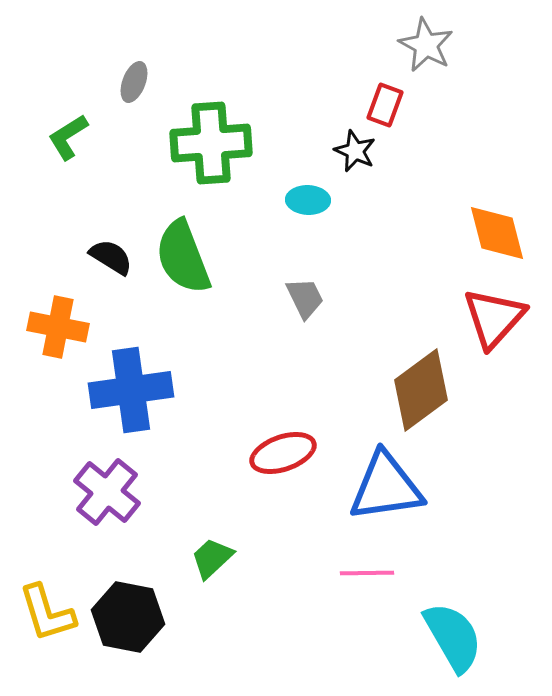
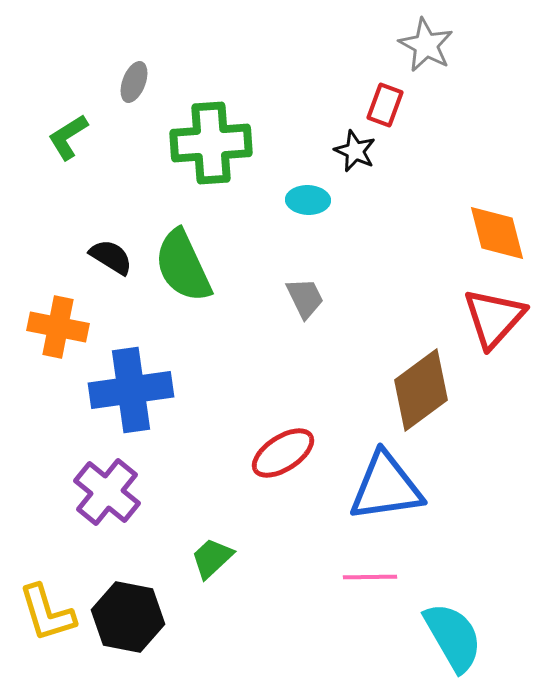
green semicircle: moved 9 px down; rotated 4 degrees counterclockwise
red ellipse: rotated 14 degrees counterclockwise
pink line: moved 3 px right, 4 px down
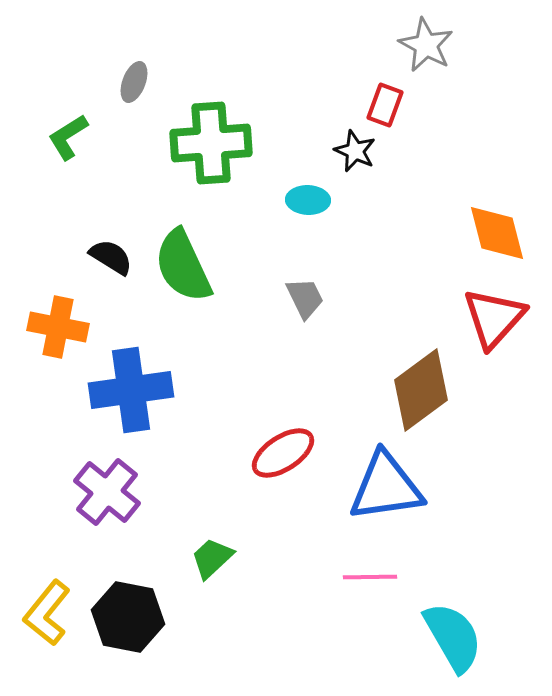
yellow L-shape: rotated 56 degrees clockwise
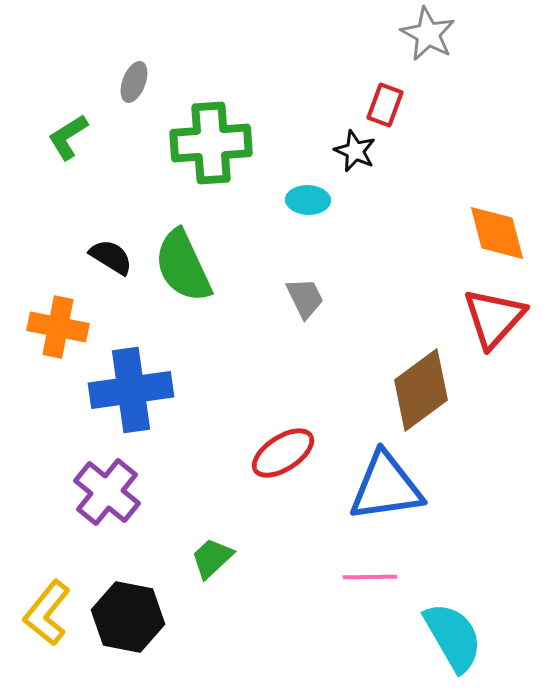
gray star: moved 2 px right, 11 px up
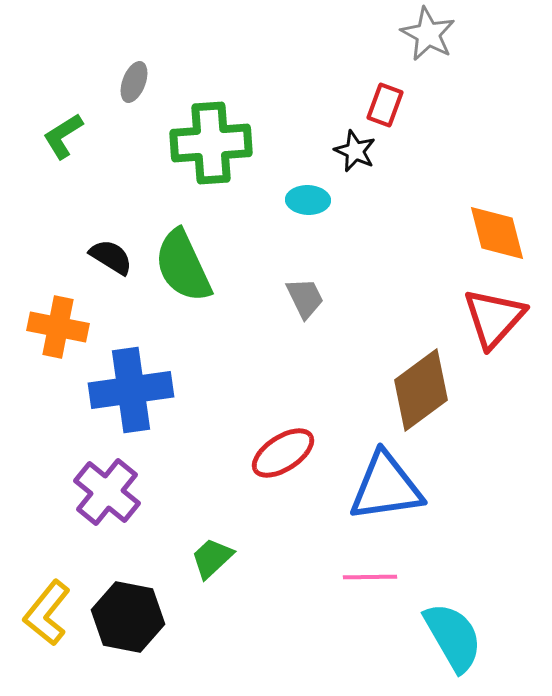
green L-shape: moved 5 px left, 1 px up
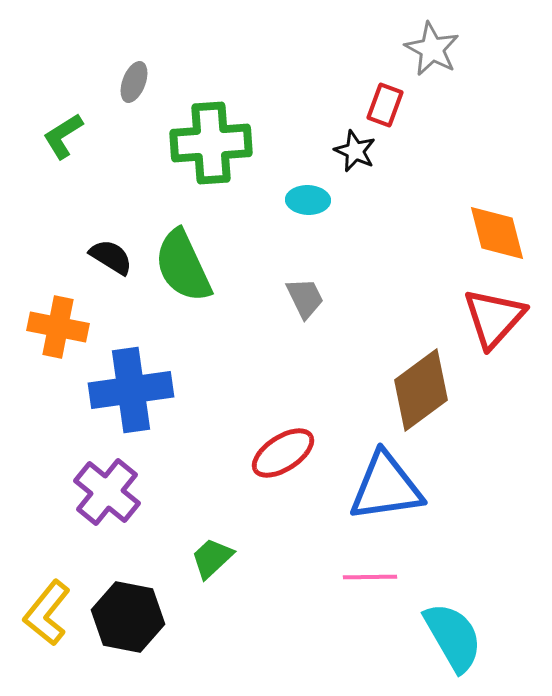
gray star: moved 4 px right, 15 px down
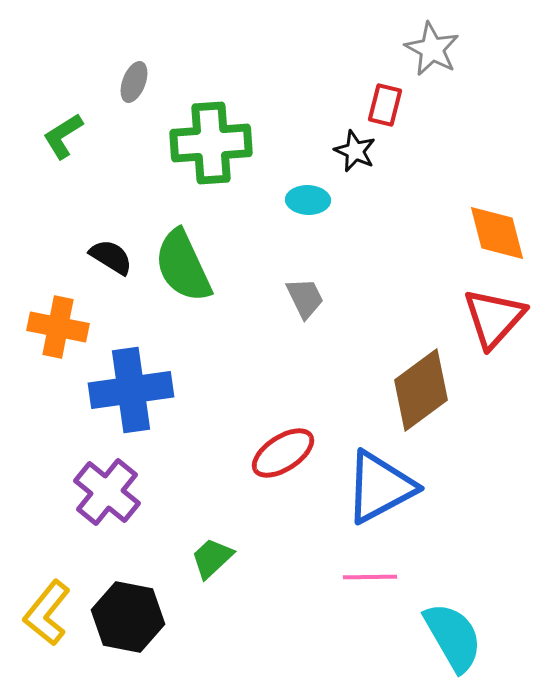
red rectangle: rotated 6 degrees counterclockwise
blue triangle: moved 6 px left; rotated 20 degrees counterclockwise
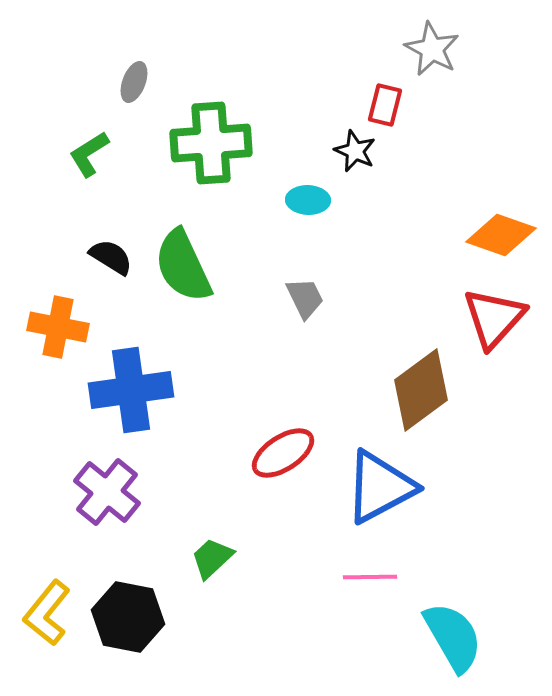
green L-shape: moved 26 px right, 18 px down
orange diamond: moved 4 px right, 2 px down; rotated 56 degrees counterclockwise
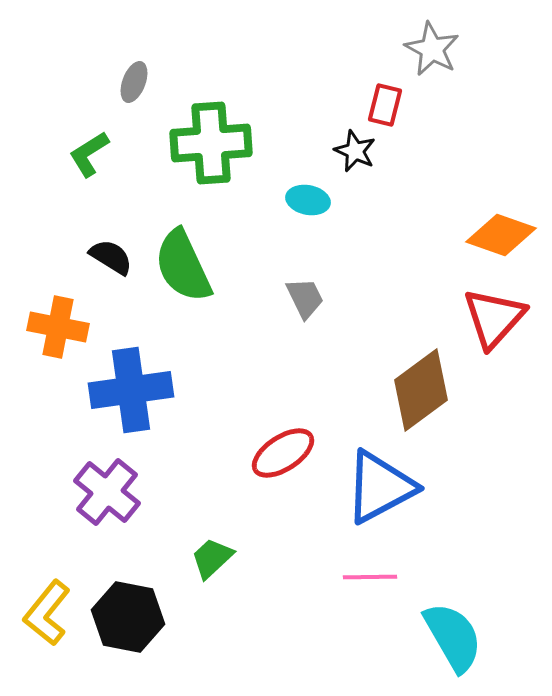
cyan ellipse: rotated 9 degrees clockwise
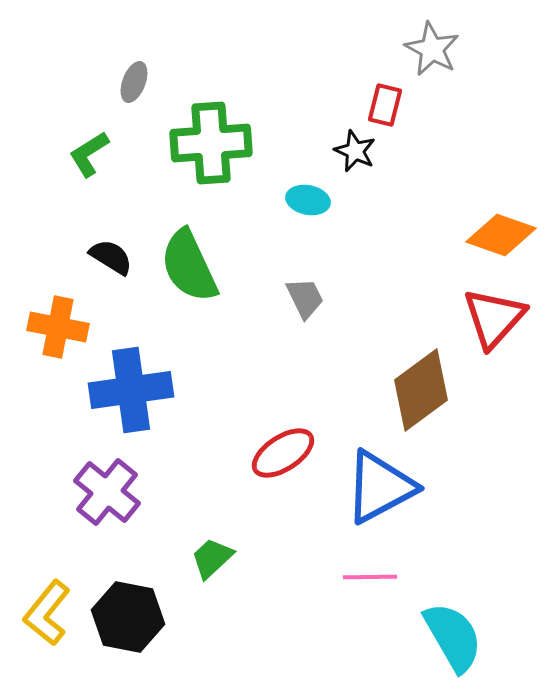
green semicircle: moved 6 px right
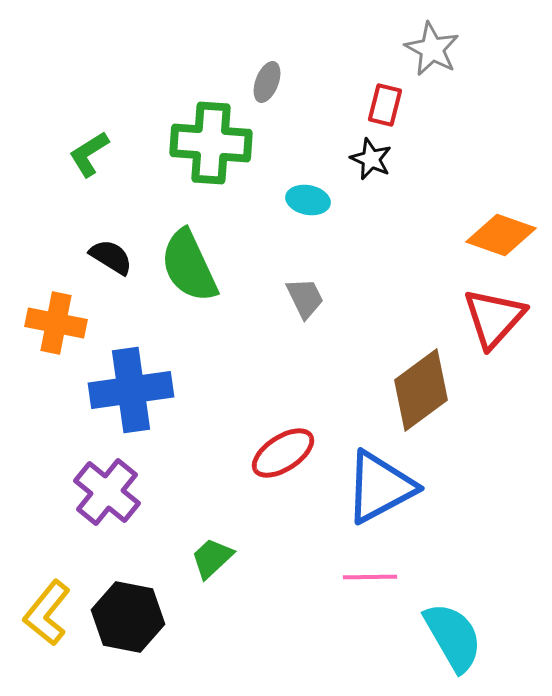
gray ellipse: moved 133 px right
green cross: rotated 8 degrees clockwise
black star: moved 16 px right, 8 px down
orange cross: moved 2 px left, 4 px up
